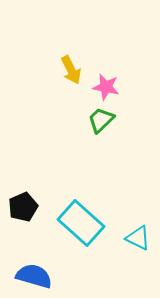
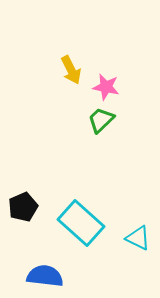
blue semicircle: moved 11 px right; rotated 9 degrees counterclockwise
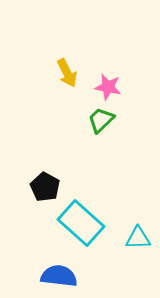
yellow arrow: moved 4 px left, 3 px down
pink star: moved 2 px right
black pentagon: moved 22 px right, 20 px up; rotated 20 degrees counterclockwise
cyan triangle: rotated 28 degrees counterclockwise
blue semicircle: moved 14 px right
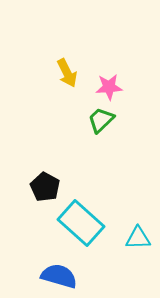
pink star: moved 1 px right; rotated 16 degrees counterclockwise
blue semicircle: rotated 9 degrees clockwise
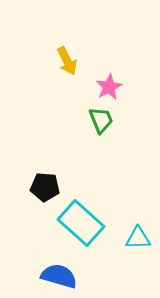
yellow arrow: moved 12 px up
pink star: rotated 24 degrees counterclockwise
green trapezoid: rotated 112 degrees clockwise
black pentagon: rotated 24 degrees counterclockwise
